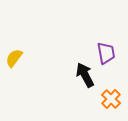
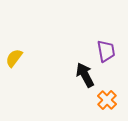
purple trapezoid: moved 2 px up
orange cross: moved 4 px left, 1 px down
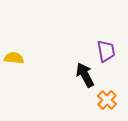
yellow semicircle: rotated 60 degrees clockwise
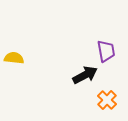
black arrow: rotated 90 degrees clockwise
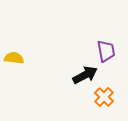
orange cross: moved 3 px left, 3 px up
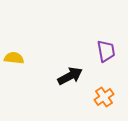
black arrow: moved 15 px left, 1 px down
orange cross: rotated 12 degrees clockwise
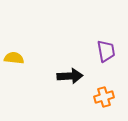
black arrow: rotated 25 degrees clockwise
orange cross: rotated 18 degrees clockwise
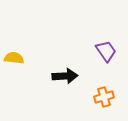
purple trapezoid: rotated 25 degrees counterclockwise
black arrow: moved 5 px left
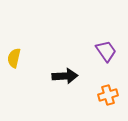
yellow semicircle: rotated 84 degrees counterclockwise
orange cross: moved 4 px right, 2 px up
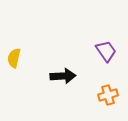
black arrow: moved 2 px left
